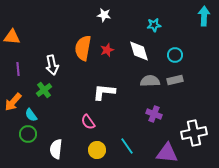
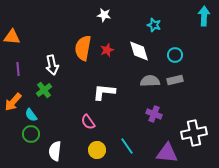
cyan star: rotated 24 degrees clockwise
green circle: moved 3 px right
white semicircle: moved 1 px left, 2 px down
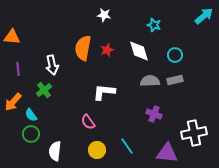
cyan arrow: rotated 48 degrees clockwise
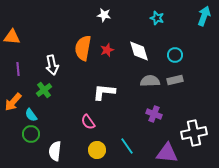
cyan arrow: rotated 30 degrees counterclockwise
cyan star: moved 3 px right, 7 px up
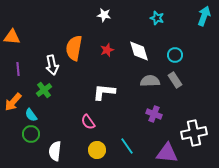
orange semicircle: moved 9 px left
gray rectangle: rotated 70 degrees clockwise
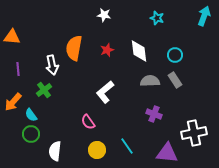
white diamond: rotated 10 degrees clockwise
white L-shape: moved 1 px right; rotated 45 degrees counterclockwise
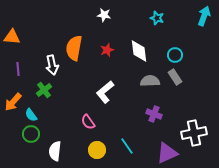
gray rectangle: moved 3 px up
purple triangle: rotated 30 degrees counterclockwise
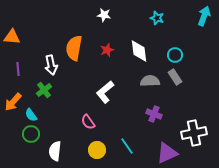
white arrow: moved 1 px left
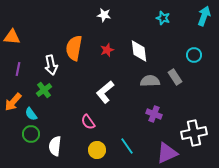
cyan star: moved 6 px right
cyan circle: moved 19 px right
purple line: rotated 16 degrees clockwise
cyan semicircle: moved 1 px up
white semicircle: moved 5 px up
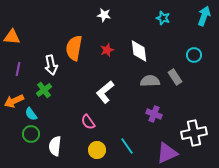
orange arrow: moved 1 px right, 1 px up; rotated 24 degrees clockwise
